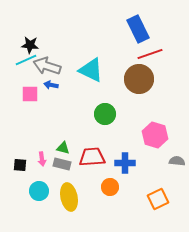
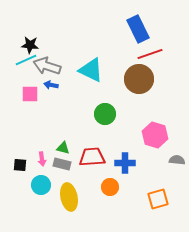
gray semicircle: moved 1 px up
cyan circle: moved 2 px right, 6 px up
orange square: rotated 10 degrees clockwise
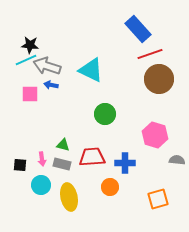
blue rectangle: rotated 16 degrees counterclockwise
brown circle: moved 20 px right
green triangle: moved 3 px up
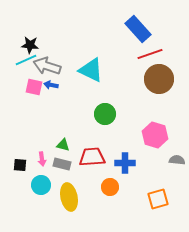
pink square: moved 4 px right, 7 px up; rotated 12 degrees clockwise
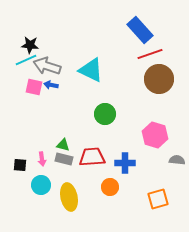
blue rectangle: moved 2 px right, 1 px down
gray rectangle: moved 2 px right, 5 px up
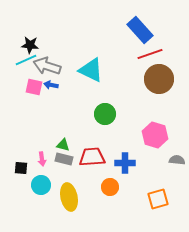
black square: moved 1 px right, 3 px down
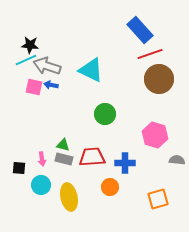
black square: moved 2 px left
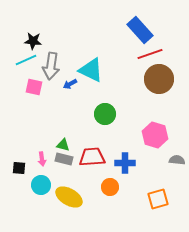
black star: moved 3 px right, 4 px up
gray arrow: moved 4 px right; rotated 100 degrees counterclockwise
blue arrow: moved 19 px right, 1 px up; rotated 40 degrees counterclockwise
yellow ellipse: rotated 48 degrees counterclockwise
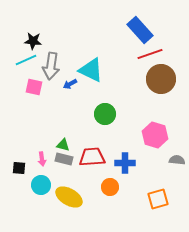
brown circle: moved 2 px right
